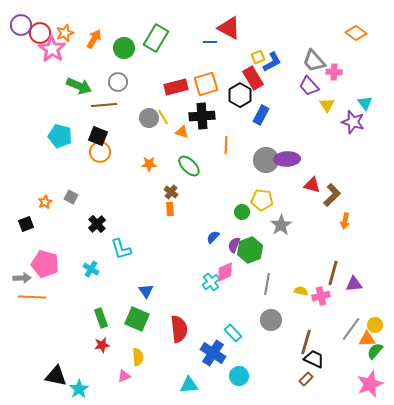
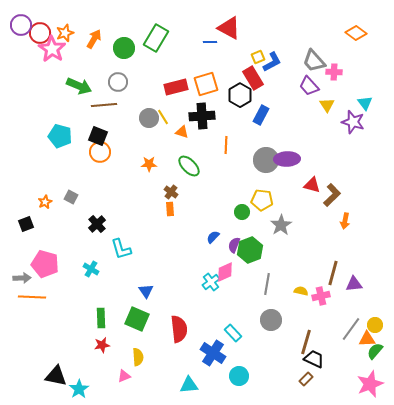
green rectangle at (101, 318): rotated 18 degrees clockwise
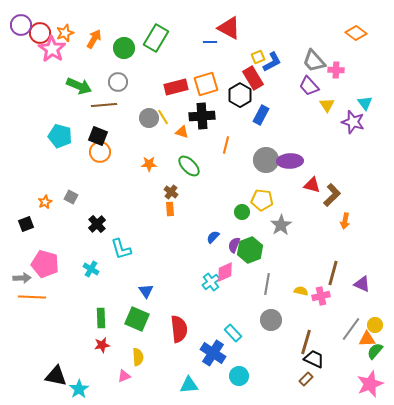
pink cross at (334, 72): moved 2 px right, 2 px up
orange line at (226, 145): rotated 12 degrees clockwise
purple ellipse at (287, 159): moved 3 px right, 2 px down
purple triangle at (354, 284): moved 8 px right; rotated 30 degrees clockwise
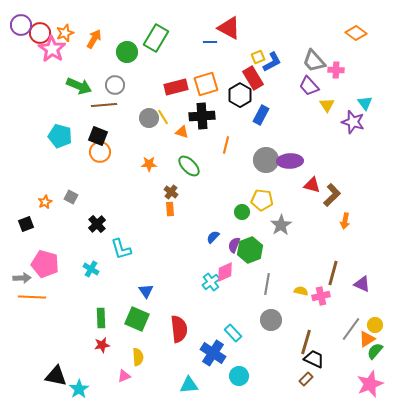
green circle at (124, 48): moved 3 px right, 4 px down
gray circle at (118, 82): moved 3 px left, 3 px down
orange triangle at (367, 339): rotated 30 degrees counterclockwise
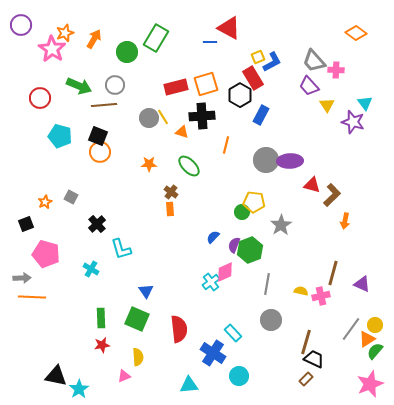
red circle at (40, 33): moved 65 px down
yellow pentagon at (262, 200): moved 8 px left, 2 px down
pink pentagon at (45, 264): moved 1 px right, 10 px up
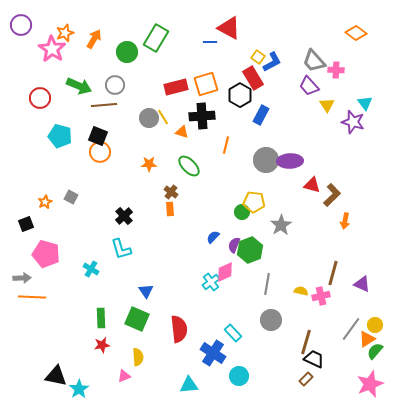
yellow square at (258, 57): rotated 32 degrees counterclockwise
black cross at (97, 224): moved 27 px right, 8 px up
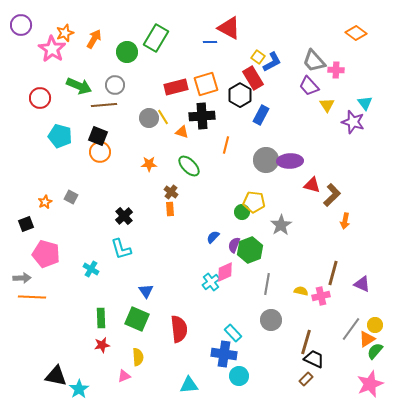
blue cross at (213, 353): moved 11 px right, 1 px down; rotated 25 degrees counterclockwise
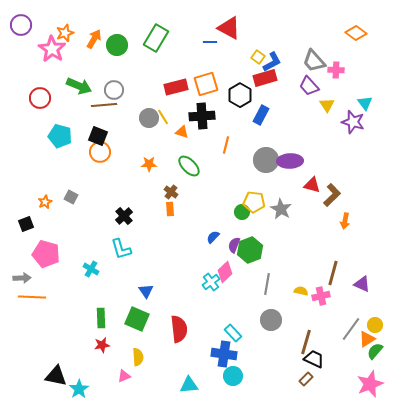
green circle at (127, 52): moved 10 px left, 7 px up
red rectangle at (253, 78): moved 12 px right; rotated 75 degrees counterclockwise
gray circle at (115, 85): moved 1 px left, 5 px down
gray star at (281, 225): moved 16 px up; rotated 10 degrees counterclockwise
pink diamond at (225, 272): rotated 20 degrees counterclockwise
cyan circle at (239, 376): moved 6 px left
